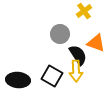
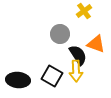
orange triangle: moved 1 px down
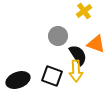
gray circle: moved 2 px left, 2 px down
black square: rotated 10 degrees counterclockwise
black ellipse: rotated 25 degrees counterclockwise
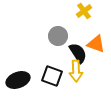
black semicircle: moved 2 px up
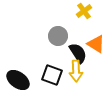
orange triangle: rotated 12 degrees clockwise
black square: moved 1 px up
black ellipse: rotated 55 degrees clockwise
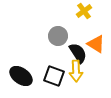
black square: moved 2 px right, 1 px down
black ellipse: moved 3 px right, 4 px up
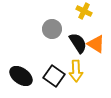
yellow cross: rotated 28 degrees counterclockwise
gray circle: moved 6 px left, 7 px up
black semicircle: moved 10 px up
black square: rotated 15 degrees clockwise
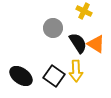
gray circle: moved 1 px right, 1 px up
